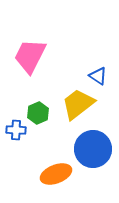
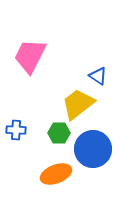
green hexagon: moved 21 px right, 20 px down; rotated 25 degrees clockwise
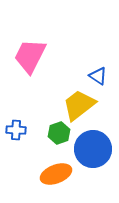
yellow trapezoid: moved 1 px right, 1 px down
green hexagon: rotated 20 degrees counterclockwise
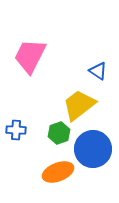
blue triangle: moved 5 px up
orange ellipse: moved 2 px right, 2 px up
